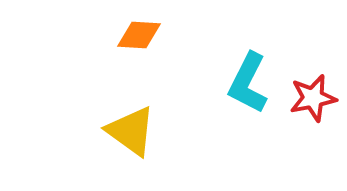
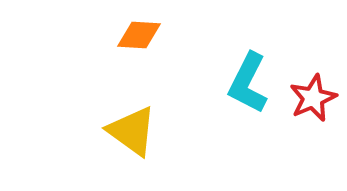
red star: rotated 12 degrees counterclockwise
yellow triangle: moved 1 px right
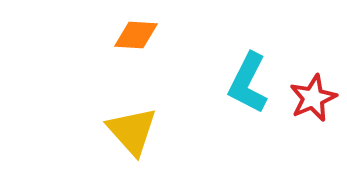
orange diamond: moved 3 px left
yellow triangle: rotated 12 degrees clockwise
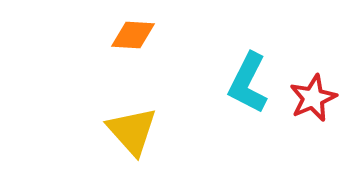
orange diamond: moved 3 px left
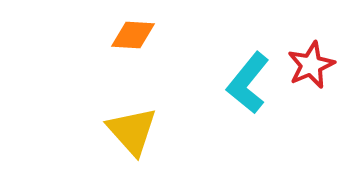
cyan L-shape: rotated 12 degrees clockwise
red star: moved 2 px left, 33 px up
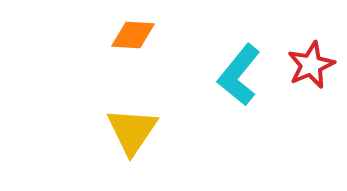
cyan L-shape: moved 9 px left, 8 px up
yellow triangle: rotated 16 degrees clockwise
